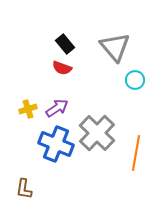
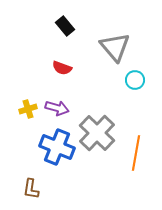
black rectangle: moved 18 px up
purple arrow: rotated 50 degrees clockwise
blue cross: moved 1 px right, 3 px down
brown L-shape: moved 7 px right
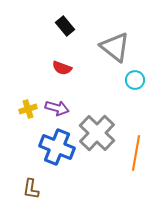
gray triangle: rotated 12 degrees counterclockwise
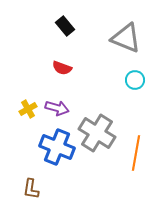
gray triangle: moved 11 px right, 9 px up; rotated 16 degrees counterclockwise
yellow cross: rotated 12 degrees counterclockwise
gray cross: rotated 12 degrees counterclockwise
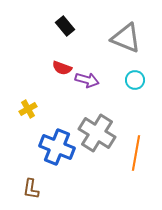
purple arrow: moved 30 px right, 28 px up
